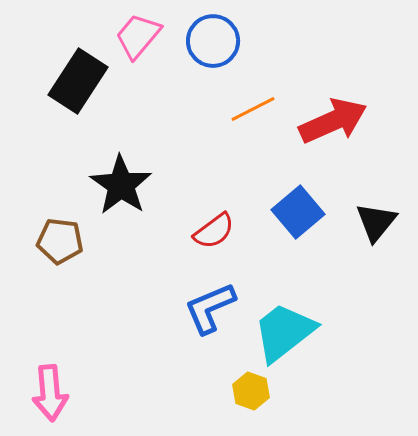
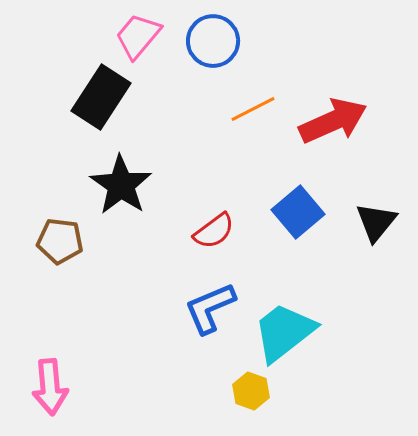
black rectangle: moved 23 px right, 16 px down
pink arrow: moved 6 px up
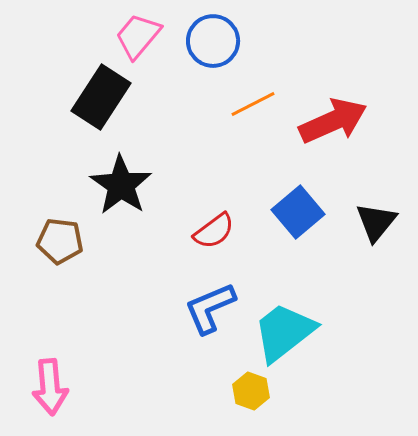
orange line: moved 5 px up
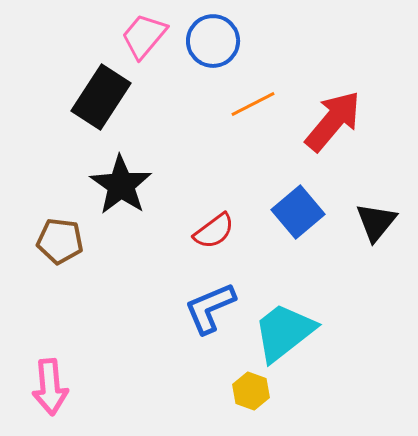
pink trapezoid: moved 6 px right
red arrow: rotated 26 degrees counterclockwise
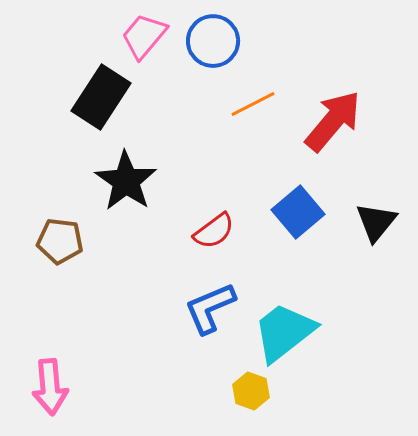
black star: moved 5 px right, 4 px up
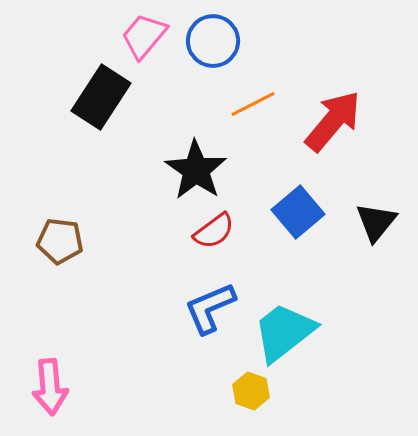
black star: moved 70 px right, 11 px up
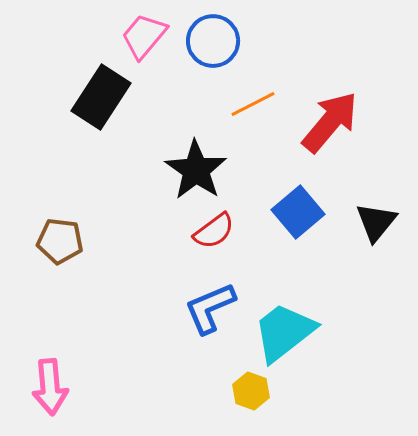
red arrow: moved 3 px left, 1 px down
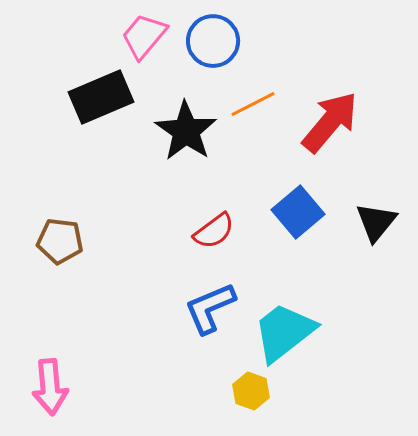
black rectangle: rotated 34 degrees clockwise
black star: moved 10 px left, 39 px up
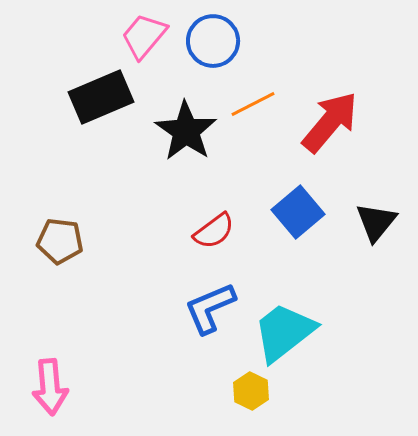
yellow hexagon: rotated 6 degrees clockwise
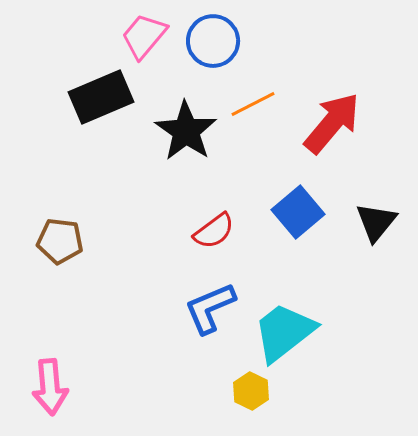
red arrow: moved 2 px right, 1 px down
